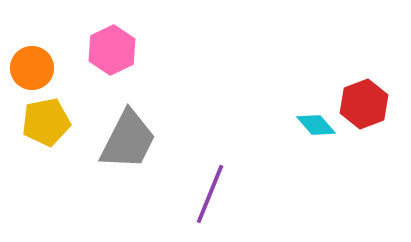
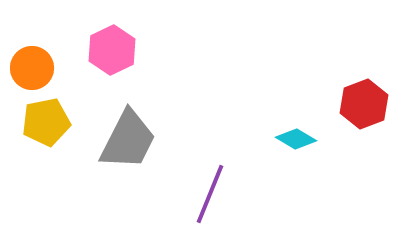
cyan diamond: moved 20 px left, 14 px down; rotated 18 degrees counterclockwise
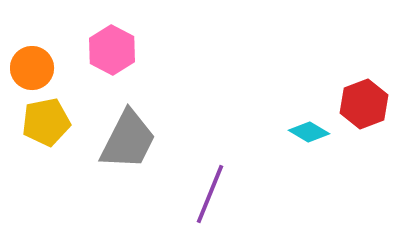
pink hexagon: rotated 6 degrees counterclockwise
cyan diamond: moved 13 px right, 7 px up
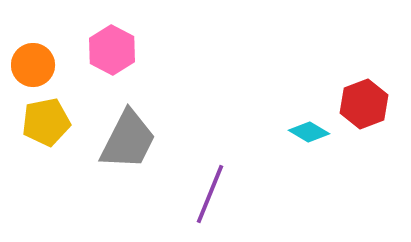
orange circle: moved 1 px right, 3 px up
